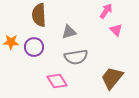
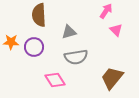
pink diamond: moved 2 px left, 1 px up
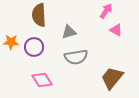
pink triangle: rotated 16 degrees counterclockwise
pink diamond: moved 13 px left
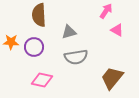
pink triangle: moved 1 px right
pink diamond: rotated 45 degrees counterclockwise
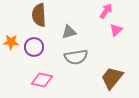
pink triangle: moved 1 px left; rotated 48 degrees clockwise
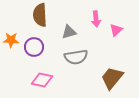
pink arrow: moved 10 px left, 8 px down; rotated 140 degrees clockwise
brown semicircle: moved 1 px right
orange star: moved 2 px up
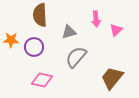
gray semicircle: rotated 140 degrees clockwise
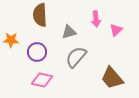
purple circle: moved 3 px right, 5 px down
brown trapezoid: rotated 80 degrees counterclockwise
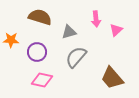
brown semicircle: moved 2 px down; rotated 110 degrees clockwise
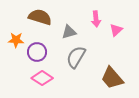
orange star: moved 5 px right
gray semicircle: rotated 10 degrees counterclockwise
pink diamond: moved 2 px up; rotated 20 degrees clockwise
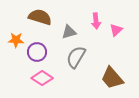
pink arrow: moved 2 px down
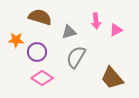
pink triangle: rotated 16 degrees clockwise
